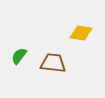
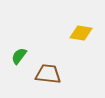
brown trapezoid: moved 5 px left, 11 px down
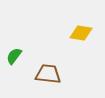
green semicircle: moved 5 px left
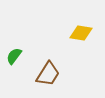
brown trapezoid: rotated 116 degrees clockwise
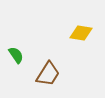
green semicircle: moved 2 px right, 1 px up; rotated 108 degrees clockwise
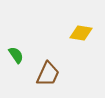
brown trapezoid: rotated 8 degrees counterclockwise
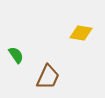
brown trapezoid: moved 3 px down
